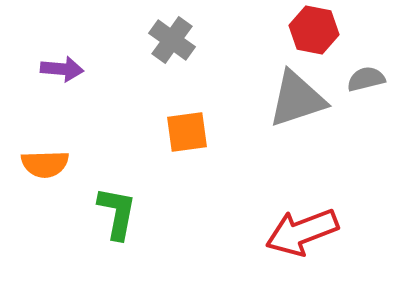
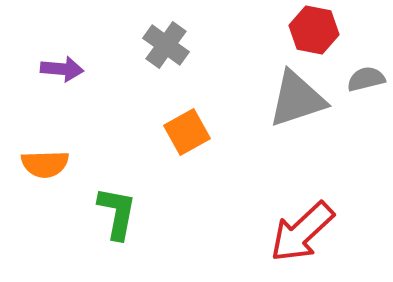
gray cross: moved 6 px left, 5 px down
orange square: rotated 21 degrees counterclockwise
red arrow: rotated 22 degrees counterclockwise
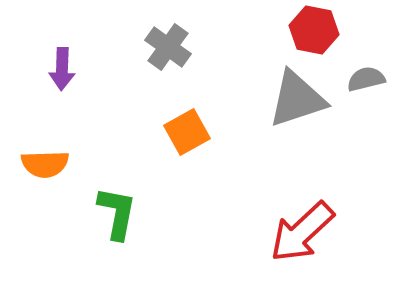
gray cross: moved 2 px right, 2 px down
purple arrow: rotated 87 degrees clockwise
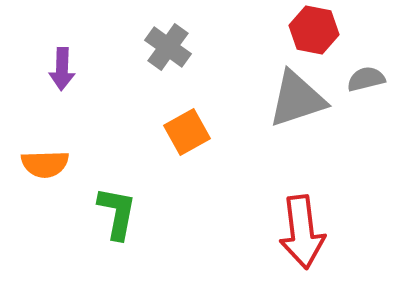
red arrow: rotated 54 degrees counterclockwise
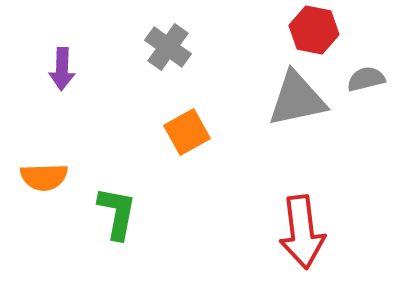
gray triangle: rotated 6 degrees clockwise
orange semicircle: moved 1 px left, 13 px down
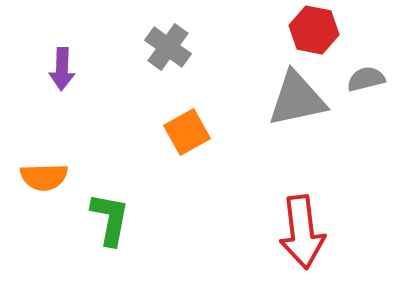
green L-shape: moved 7 px left, 6 px down
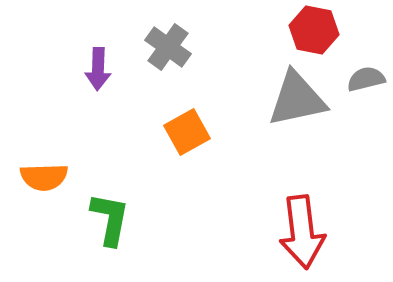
purple arrow: moved 36 px right
